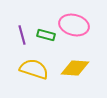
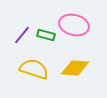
purple line: rotated 54 degrees clockwise
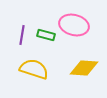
purple line: rotated 30 degrees counterclockwise
yellow diamond: moved 9 px right
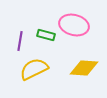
purple line: moved 2 px left, 6 px down
yellow semicircle: rotated 44 degrees counterclockwise
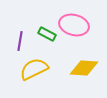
green rectangle: moved 1 px right, 1 px up; rotated 12 degrees clockwise
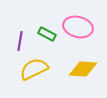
pink ellipse: moved 4 px right, 2 px down
yellow diamond: moved 1 px left, 1 px down
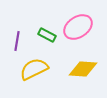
pink ellipse: rotated 48 degrees counterclockwise
green rectangle: moved 1 px down
purple line: moved 3 px left
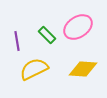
green rectangle: rotated 18 degrees clockwise
purple line: rotated 18 degrees counterclockwise
